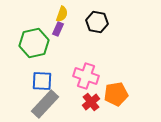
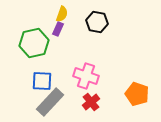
orange pentagon: moved 21 px right; rotated 30 degrees clockwise
gray rectangle: moved 5 px right, 2 px up
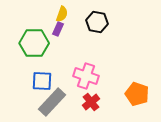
green hexagon: rotated 12 degrees clockwise
gray rectangle: moved 2 px right
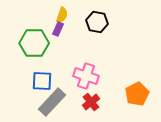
yellow semicircle: moved 1 px down
orange pentagon: rotated 25 degrees clockwise
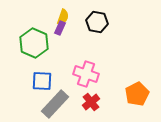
yellow semicircle: moved 1 px right, 2 px down
purple rectangle: moved 2 px right, 1 px up
green hexagon: rotated 24 degrees clockwise
pink cross: moved 2 px up
gray rectangle: moved 3 px right, 2 px down
